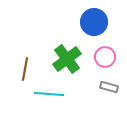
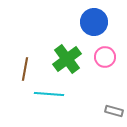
gray rectangle: moved 5 px right, 24 px down
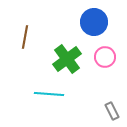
brown line: moved 32 px up
gray rectangle: moved 2 px left; rotated 48 degrees clockwise
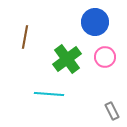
blue circle: moved 1 px right
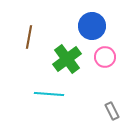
blue circle: moved 3 px left, 4 px down
brown line: moved 4 px right
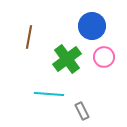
pink circle: moved 1 px left
gray rectangle: moved 30 px left
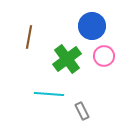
pink circle: moved 1 px up
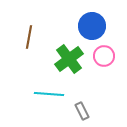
green cross: moved 2 px right
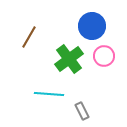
brown line: rotated 20 degrees clockwise
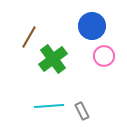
green cross: moved 16 px left
cyan line: moved 12 px down; rotated 8 degrees counterclockwise
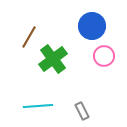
cyan line: moved 11 px left
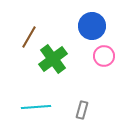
cyan line: moved 2 px left, 1 px down
gray rectangle: moved 1 px up; rotated 42 degrees clockwise
